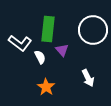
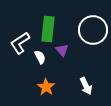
white L-shape: rotated 110 degrees clockwise
white arrow: moved 2 px left, 8 px down
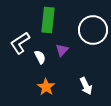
green rectangle: moved 9 px up
purple triangle: rotated 24 degrees clockwise
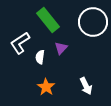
green rectangle: rotated 45 degrees counterclockwise
white circle: moved 8 px up
purple triangle: moved 1 px left, 2 px up
white semicircle: rotated 144 degrees counterclockwise
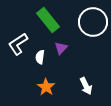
white L-shape: moved 2 px left, 1 px down
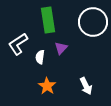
green rectangle: rotated 30 degrees clockwise
orange star: moved 1 px right, 1 px up
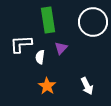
white L-shape: moved 3 px right; rotated 30 degrees clockwise
white arrow: moved 1 px right
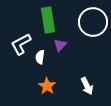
white L-shape: rotated 25 degrees counterclockwise
purple triangle: moved 1 px left, 3 px up
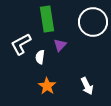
green rectangle: moved 1 px left, 1 px up
